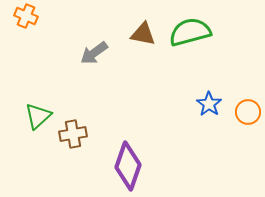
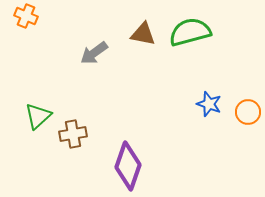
blue star: rotated 15 degrees counterclockwise
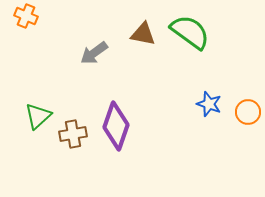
green semicircle: rotated 51 degrees clockwise
purple diamond: moved 12 px left, 40 px up
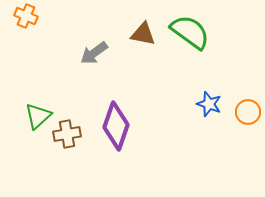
brown cross: moved 6 px left
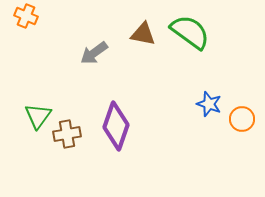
orange circle: moved 6 px left, 7 px down
green triangle: rotated 12 degrees counterclockwise
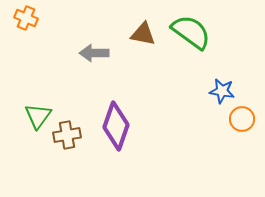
orange cross: moved 2 px down
green semicircle: moved 1 px right
gray arrow: rotated 36 degrees clockwise
blue star: moved 13 px right, 13 px up; rotated 10 degrees counterclockwise
brown cross: moved 1 px down
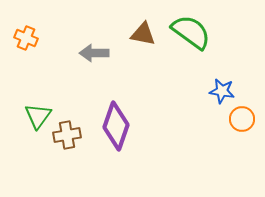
orange cross: moved 20 px down
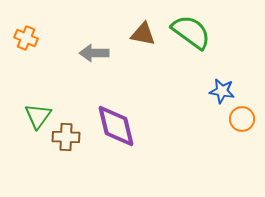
purple diamond: rotated 33 degrees counterclockwise
brown cross: moved 1 px left, 2 px down; rotated 12 degrees clockwise
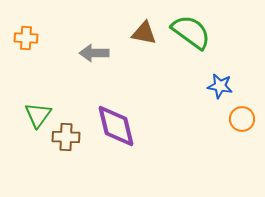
brown triangle: moved 1 px right, 1 px up
orange cross: rotated 20 degrees counterclockwise
blue star: moved 2 px left, 5 px up
green triangle: moved 1 px up
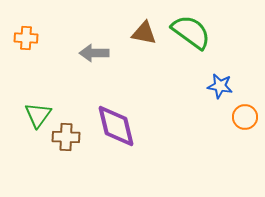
orange circle: moved 3 px right, 2 px up
